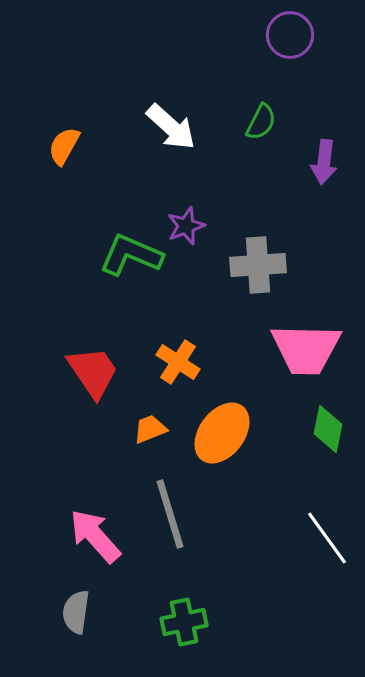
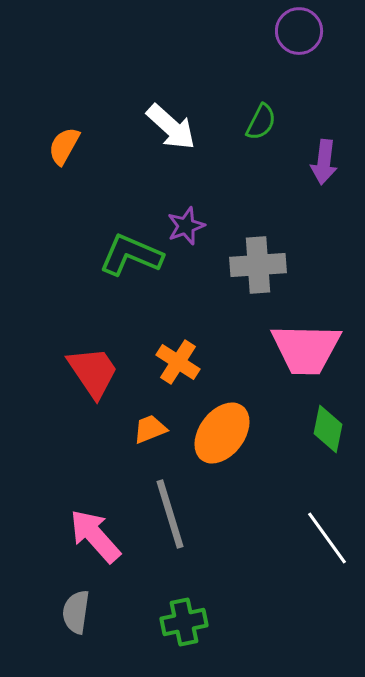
purple circle: moved 9 px right, 4 px up
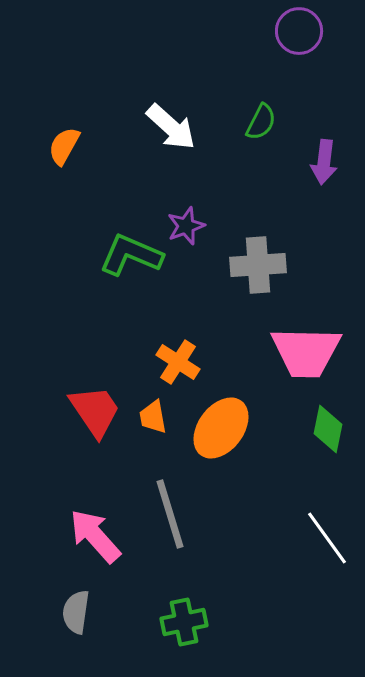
pink trapezoid: moved 3 px down
red trapezoid: moved 2 px right, 39 px down
orange trapezoid: moved 3 px right, 12 px up; rotated 78 degrees counterclockwise
orange ellipse: moved 1 px left, 5 px up
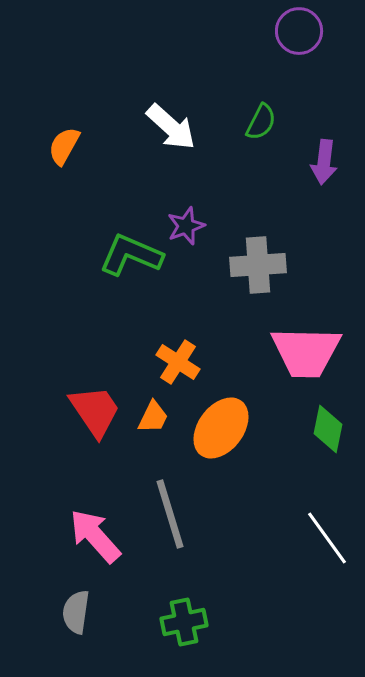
orange trapezoid: rotated 144 degrees counterclockwise
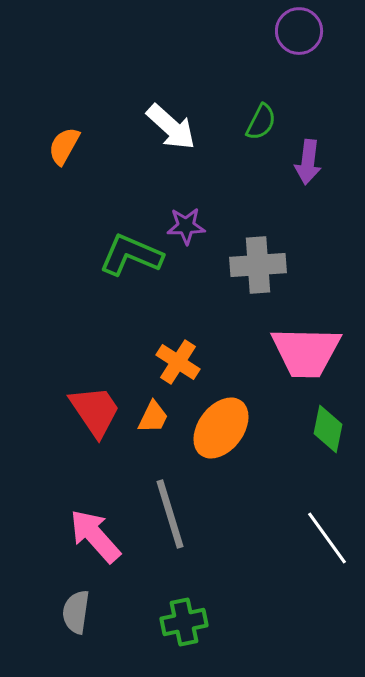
purple arrow: moved 16 px left
purple star: rotated 18 degrees clockwise
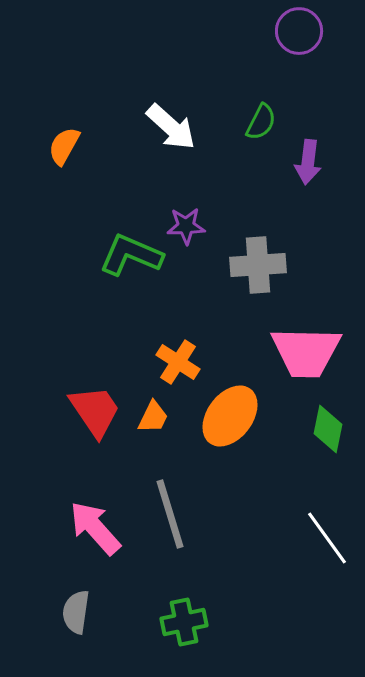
orange ellipse: moved 9 px right, 12 px up
pink arrow: moved 8 px up
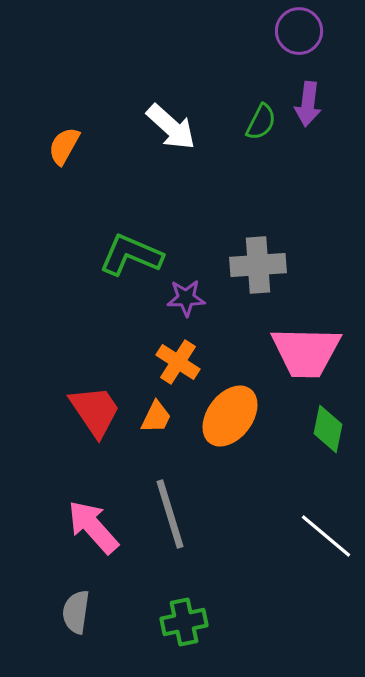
purple arrow: moved 58 px up
purple star: moved 72 px down
orange trapezoid: moved 3 px right
pink arrow: moved 2 px left, 1 px up
white line: moved 1 px left, 2 px up; rotated 14 degrees counterclockwise
